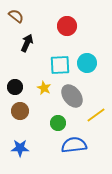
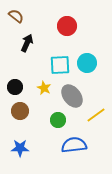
green circle: moved 3 px up
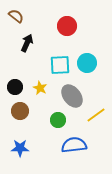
yellow star: moved 4 px left
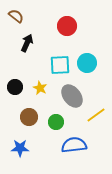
brown circle: moved 9 px right, 6 px down
green circle: moved 2 px left, 2 px down
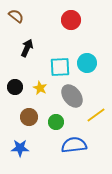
red circle: moved 4 px right, 6 px up
black arrow: moved 5 px down
cyan square: moved 2 px down
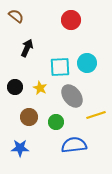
yellow line: rotated 18 degrees clockwise
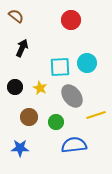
black arrow: moved 5 px left
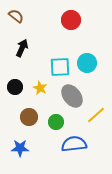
yellow line: rotated 24 degrees counterclockwise
blue semicircle: moved 1 px up
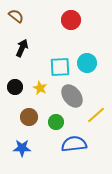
blue star: moved 2 px right
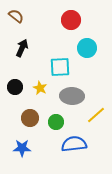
cyan circle: moved 15 px up
gray ellipse: rotated 50 degrees counterclockwise
brown circle: moved 1 px right, 1 px down
